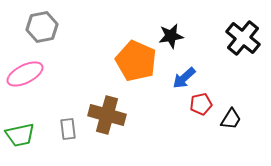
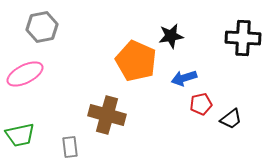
black cross: rotated 36 degrees counterclockwise
blue arrow: rotated 25 degrees clockwise
black trapezoid: rotated 20 degrees clockwise
gray rectangle: moved 2 px right, 18 px down
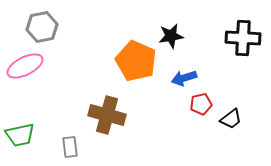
pink ellipse: moved 8 px up
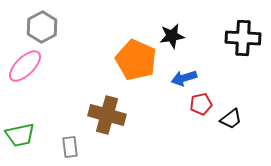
gray hexagon: rotated 16 degrees counterclockwise
black star: moved 1 px right
orange pentagon: moved 1 px up
pink ellipse: rotated 18 degrees counterclockwise
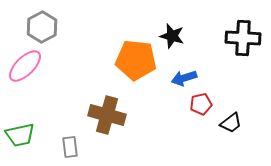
black star: rotated 25 degrees clockwise
orange pentagon: rotated 18 degrees counterclockwise
black trapezoid: moved 4 px down
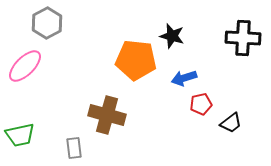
gray hexagon: moved 5 px right, 4 px up
gray rectangle: moved 4 px right, 1 px down
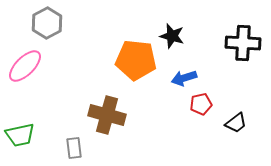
black cross: moved 5 px down
black trapezoid: moved 5 px right
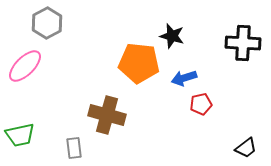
orange pentagon: moved 3 px right, 3 px down
black trapezoid: moved 10 px right, 25 px down
